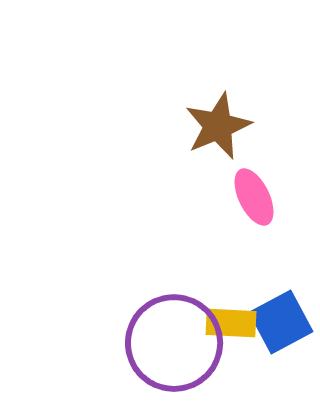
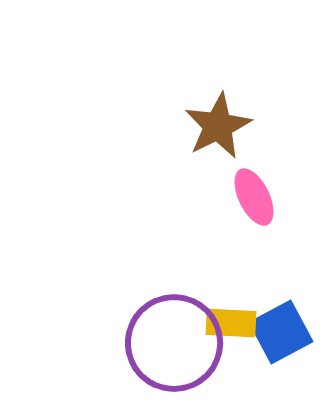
brown star: rotated 4 degrees counterclockwise
blue square: moved 10 px down
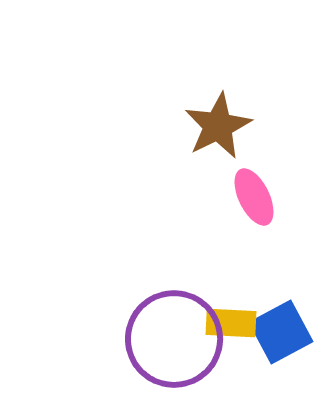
purple circle: moved 4 px up
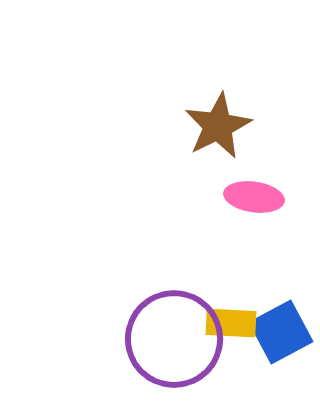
pink ellipse: rotated 56 degrees counterclockwise
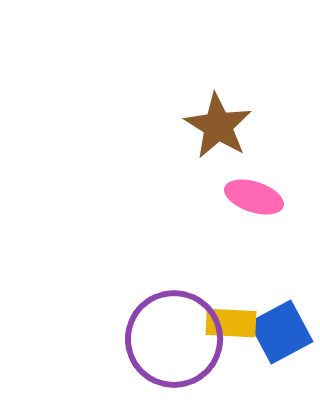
brown star: rotated 14 degrees counterclockwise
pink ellipse: rotated 10 degrees clockwise
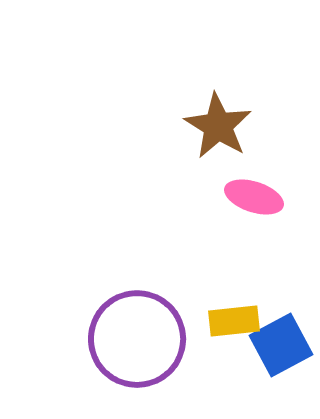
yellow rectangle: moved 3 px right, 2 px up; rotated 9 degrees counterclockwise
blue square: moved 13 px down
purple circle: moved 37 px left
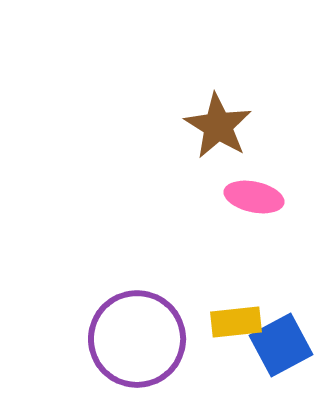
pink ellipse: rotated 6 degrees counterclockwise
yellow rectangle: moved 2 px right, 1 px down
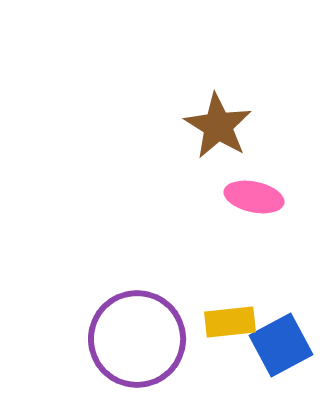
yellow rectangle: moved 6 px left
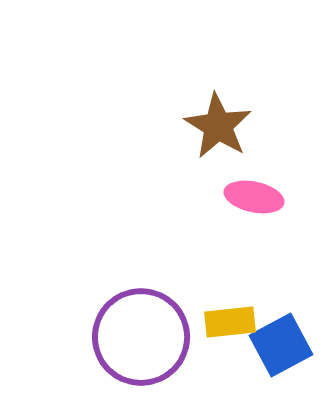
purple circle: moved 4 px right, 2 px up
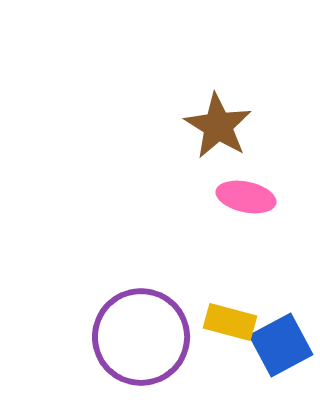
pink ellipse: moved 8 px left
yellow rectangle: rotated 21 degrees clockwise
